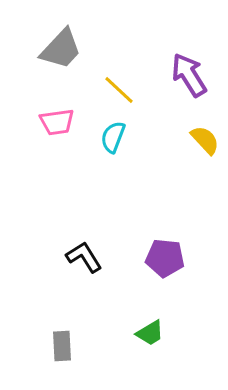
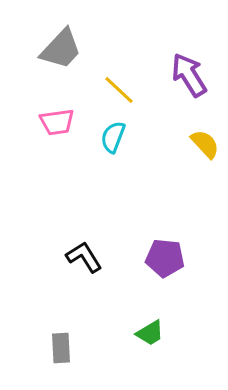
yellow semicircle: moved 4 px down
gray rectangle: moved 1 px left, 2 px down
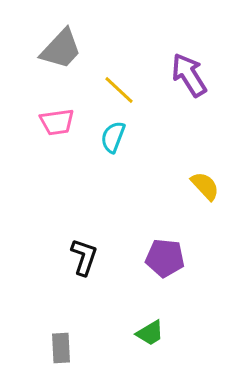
yellow semicircle: moved 42 px down
black L-shape: rotated 51 degrees clockwise
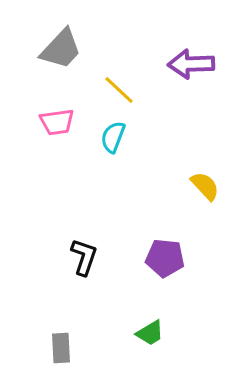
purple arrow: moved 2 px right, 11 px up; rotated 60 degrees counterclockwise
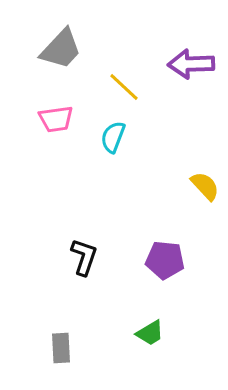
yellow line: moved 5 px right, 3 px up
pink trapezoid: moved 1 px left, 3 px up
purple pentagon: moved 2 px down
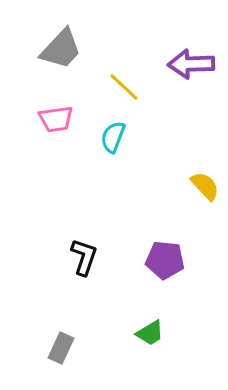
gray rectangle: rotated 28 degrees clockwise
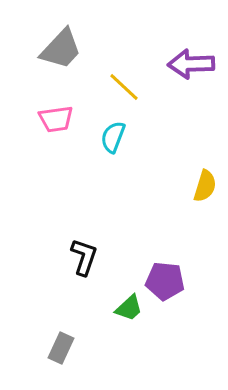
yellow semicircle: rotated 60 degrees clockwise
purple pentagon: moved 21 px down
green trapezoid: moved 21 px left, 25 px up; rotated 12 degrees counterclockwise
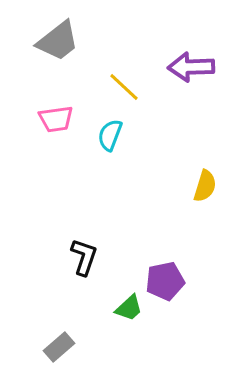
gray trapezoid: moved 3 px left, 8 px up; rotated 9 degrees clockwise
purple arrow: moved 3 px down
cyan semicircle: moved 3 px left, 2 px up
purple pentagon: rotated 18 degrees counterclockwise
gray rectangle: moved 2 px left, 1 px up; rotated 24 degrees clockwise
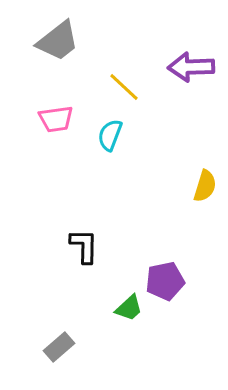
black L-shape: moved 11 px up; rotated 18 degrees counterclockwise
